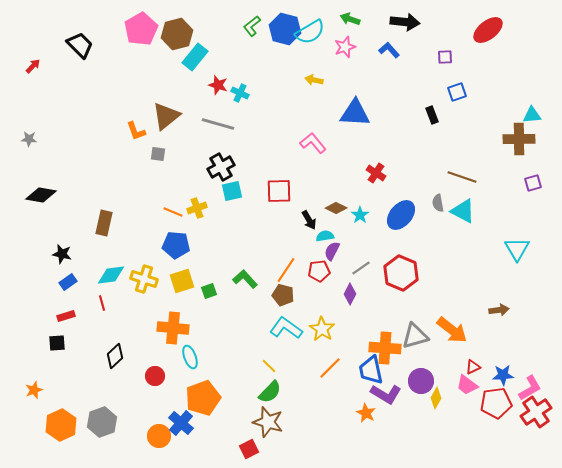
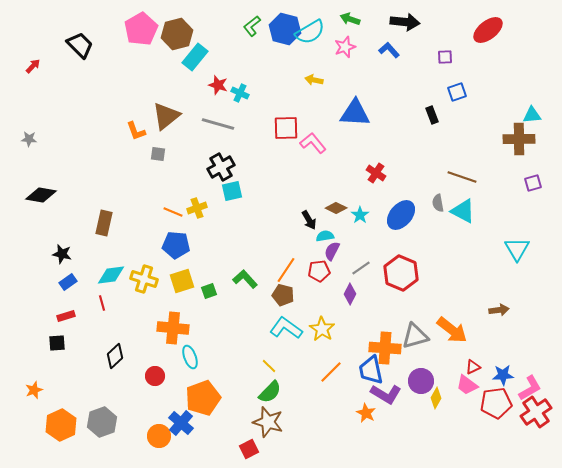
red square at (279, 191): moved 7 px right, 63 px up
orange line at (330, 368): moved 1 px right, 4 px down
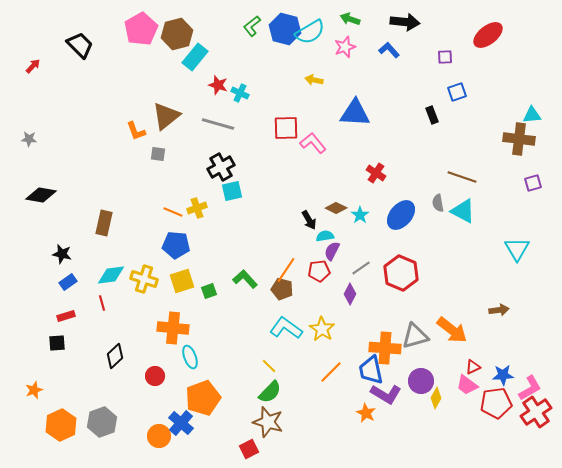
red ellipse at (488, 30): moved 5 px down
brown cross at (519, 139): rotated 8 degrees clockwise
brown pentagon at (283, 295): moved 1 px left, 6 px up
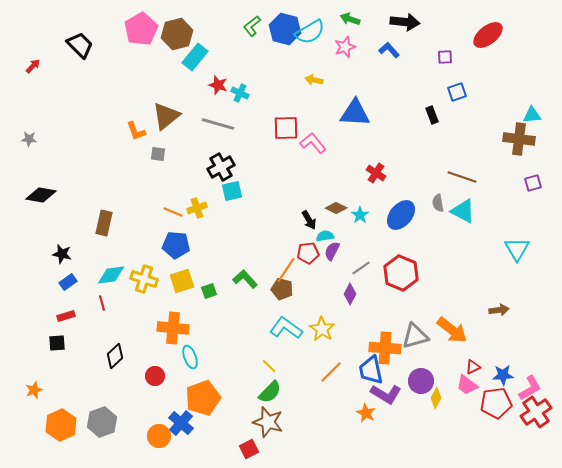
red pentagon at (319, 271): moved 11 px left, 18 px up
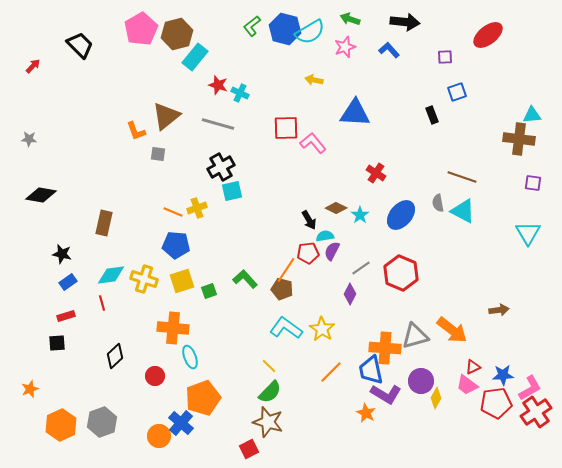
purple square at (533, 183): rotated 24 degrees clockwise
cyan triangle at (517, 249): moved 11 px right, 16 px up
orange star at (34, 390): moved 4 px left, 1 px up
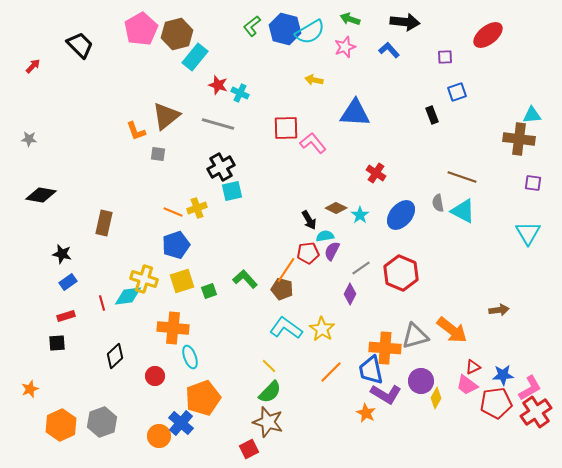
blue pentagon at (176, 245): rotated 24 degrees counterclockwise
cyan diamond at (111, 275): moved 17 px right, 21 px down
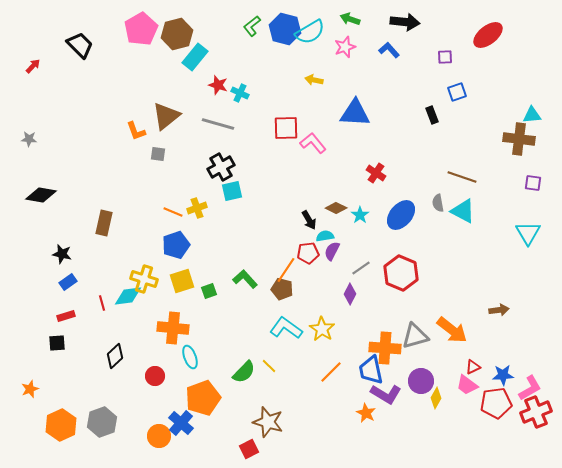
green semicircle at (270, 392): moved 26 px left, 20 px up
red cross at (536, 412): rotated 12 degrees clockwise
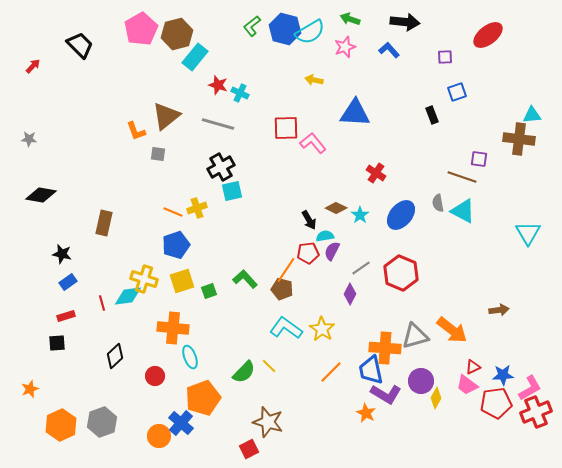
purple square at (533, 183): moved 54 px left, 24 px up
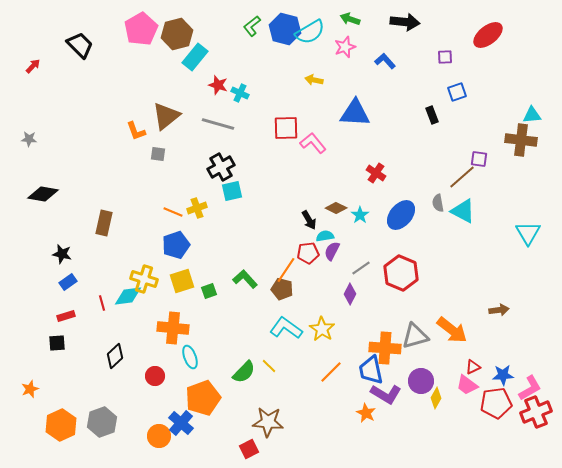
blue L-shape at (389, 50): moved 4 px left, 11 px down
brown cross at (519, 139): moved 2 px right, 1 px down
brown line at (462, 177): rotated 60 degrees counterclockwise
black diamond at (41, 195): moved 2 px right, 1 px up
brown star at (268, 422): rotated 12 degrees counterclockwise
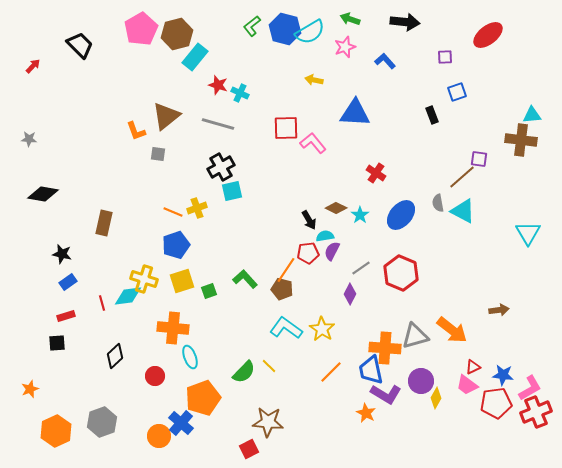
blue star at (503, 375): rotated 10 degrees clockwise
orange hexagon at (61, 425): moved 5 px left, 6 px down
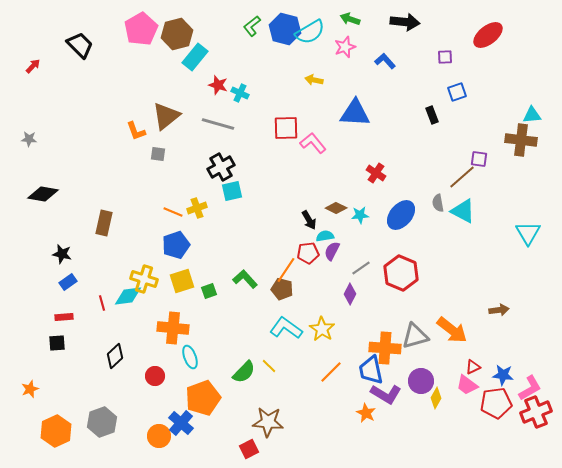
cyan star at (360, 215): rotated 30 degrees clockwise
red rectangle at (66, 316): moved 2 px left, 1 px down; rotated 12 degrees clockwise
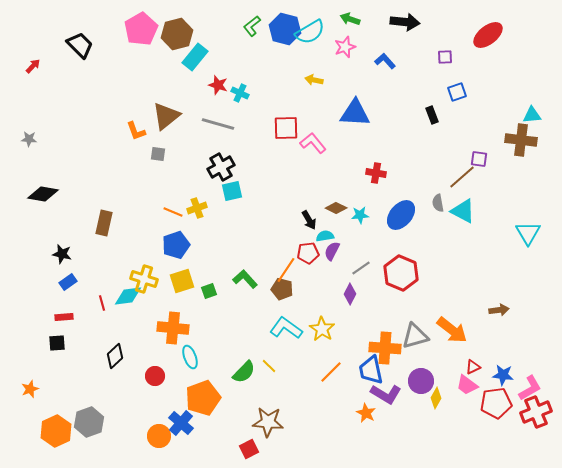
red cross at (376, 173): rotated 24 degrees counterclockwise
gray hexagon at (102, 422): moved 13 px left
